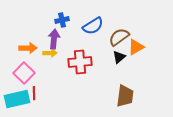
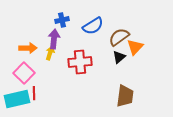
orange triangle: moved 1 px left; rotated 18 degrees counterclockwise
yellow arrow: rotated 72 degrees counterclockwise
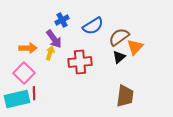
blue cross: rotated 16 degrees counterclockwise
purple arrow: rotated 138 degrees clockwise
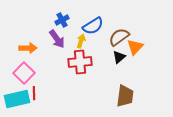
purple arrow: moved 3 px right
yellow arrow: moved 31 px right, 12 px up
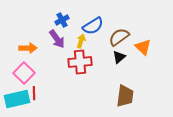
orange triangle: moved 8 px right; rotated 30 degrees counterclockwise
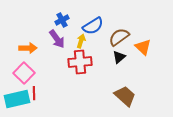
brown trapezoid: rotated 55 degrees counterclockwise
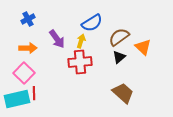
blue cross: moved 34 px left, 1 px up
blue semicircle: moved 1 px left, 3 px up
brown trapezoid: moved 2 px left, 3 px up
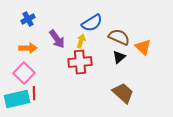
brown semicircle: rotated 60 degrees clockwise
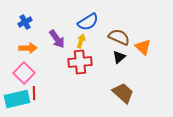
blue cross: moved 3 px left, 3 px down
blue semicircle: moved 4 px left, 1 px up
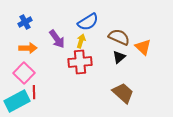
red line: moved 1 px up
cyan rectangle: moved 2 px down; rotated 15 degrees counterclockwise
